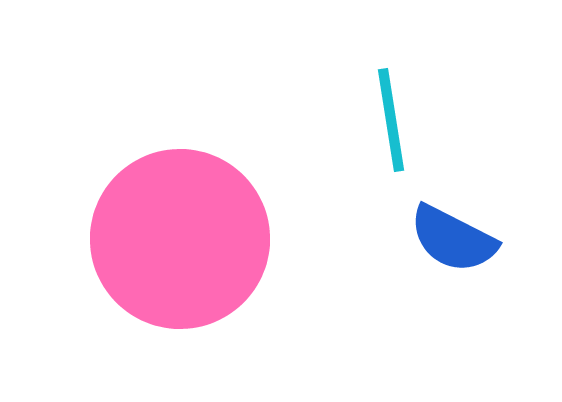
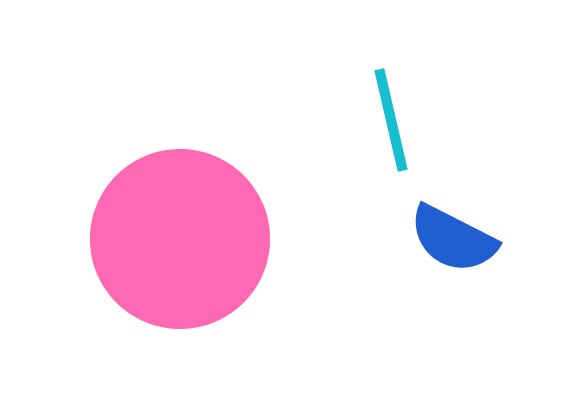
cyan line: rotated 4 degrees counterclockwise
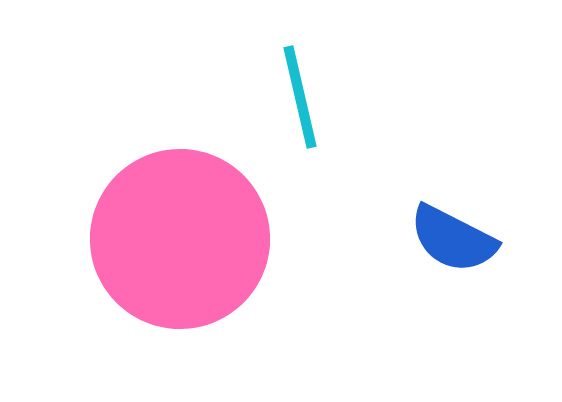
cyan line: moved 91 px left, 23 px up
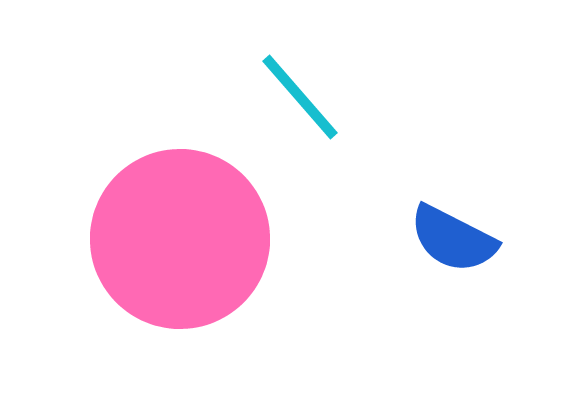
cyan line: rotated 28 degrees counterclockwise
